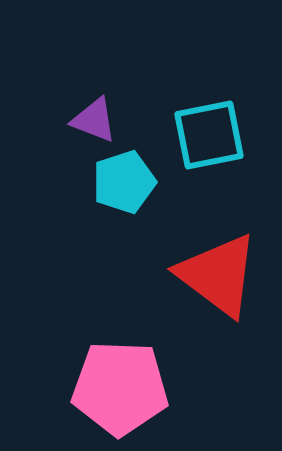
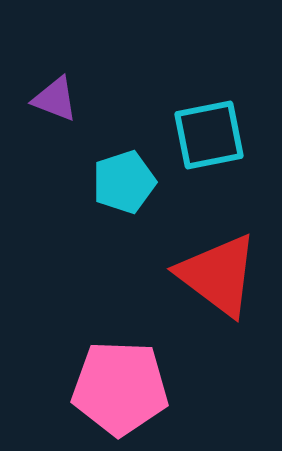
purple triangle: moved 39 px left, 21 px up
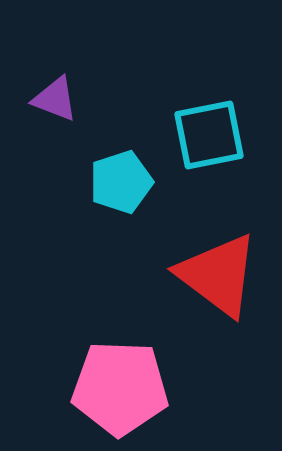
cyan pentagon: moved 3 px left
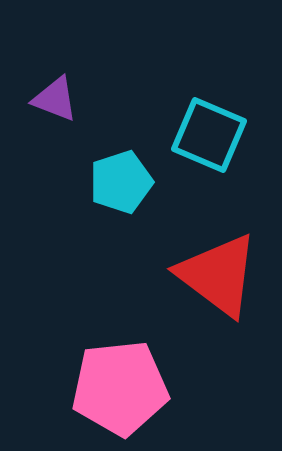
cyan square: rotated 34 degrees clockwise
pink pentagon: rotated 8 degrees counterclockwise
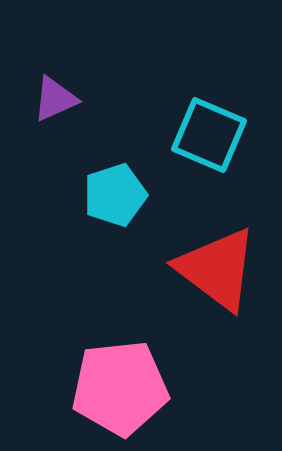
purple triangle: rotated 45 degrees counterclockwise
cyan pentagon: moved 6 px left, 13 px down
red triangle: moved 1 px left, 6 px up
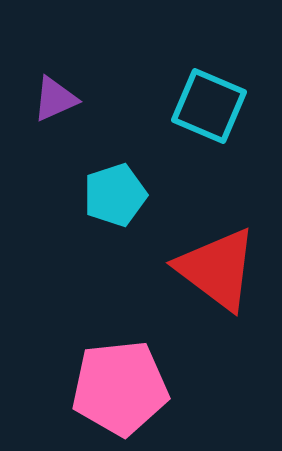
cyan square: moved 29 px up
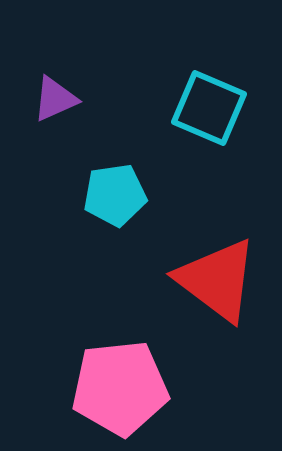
cyan square: moved 2 px down
cyan pentagon: rotated 10 degrees clockwise
red triangle: moved 11 px down
